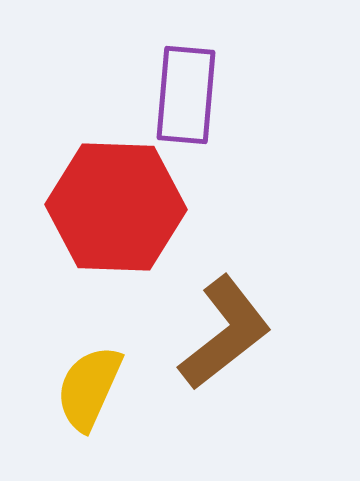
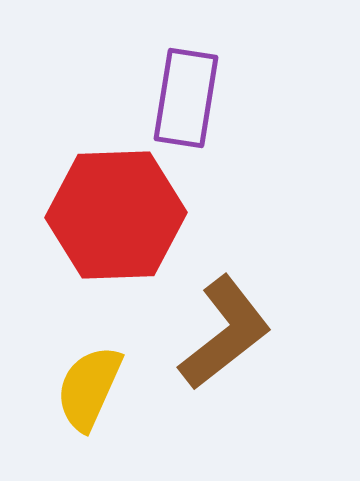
purple rectangle: moved 3 px down; rotated 4 degrees clockwise
red hexagon: moved 8 px down; rotated 4 degrees counterclockwise
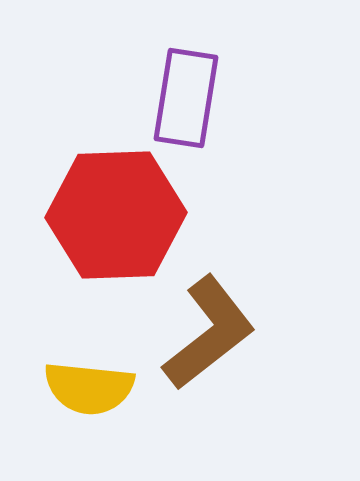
brown L-shape: moved 16 px left
yellow semicircle: rotated 108 degrees counterclockwise
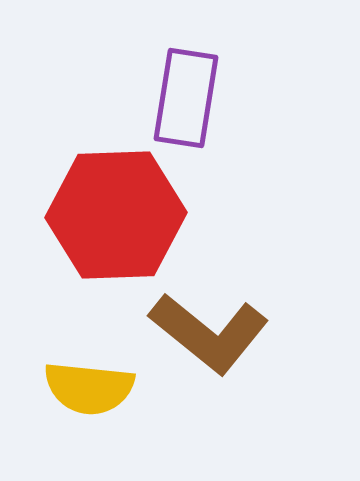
brown L-shape: rotated 77 degrees clockwise
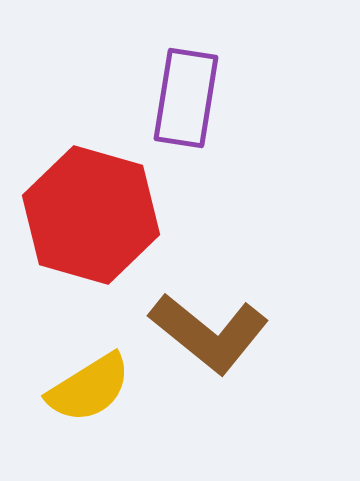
red hexagon: moved 25 px left; rotated 18 degrees clockwise
yellow semicircle: rotated 38 degrees counterclockwise
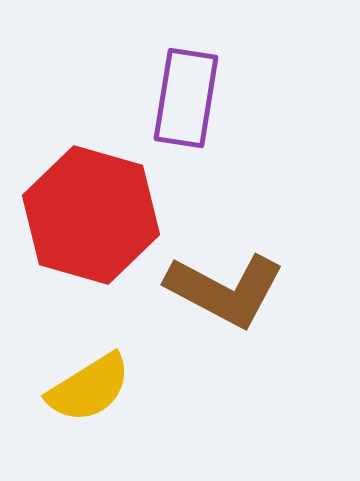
brown L-shape: moved 16 px right, 43 px up; rotated 11 degrees counterclockwise
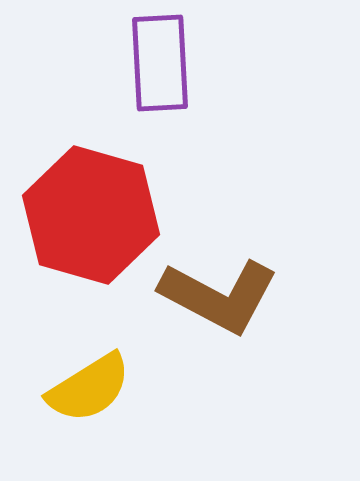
purple rectangle: moved 26 px left, 35 px up; rotated 12 degrees counterclockwise
brown L-shape: moved 6 px left, 6 px down
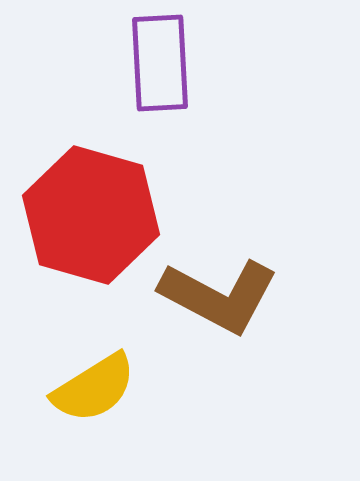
yellow semicircle: moved 5 px right
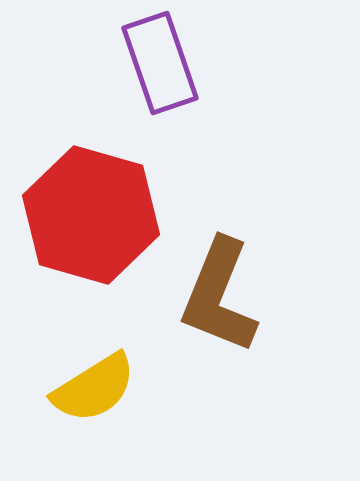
purple rectangle: rotated 16 degrees counterclockwise
brown L-shape: rotated 84 degrees clockwise
